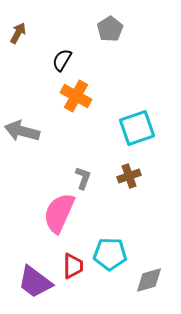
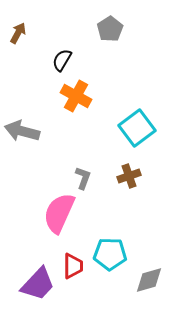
cyan square: rotated 18 degrees counterclockwise
purple trapezoid: moved 3 px right, 2 px down; rotated 84 degrees counterclockwise
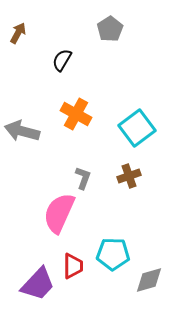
orange cross: moved 18 px down
cyan pentagon: moved 3 px right
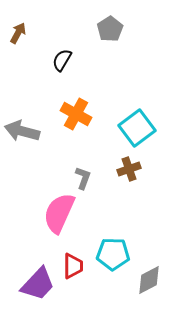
brown cross: moved 7 px up
gray diamond: rotated 12 degrees counterclockwise
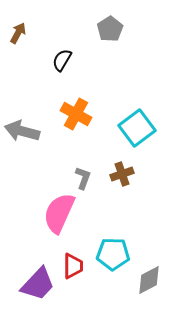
brown cross: moved 7 px left, 5 px down
